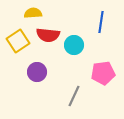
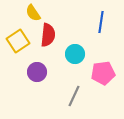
yellow semicircle: rotated 120 degrees counterclockwise
red semicircle: rotated 90 degrees counterclockwise
cyan circle: moved 1 px right, 9 px down
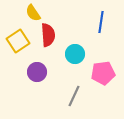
red semicircle: rotated 10 degrees counterclockwise
